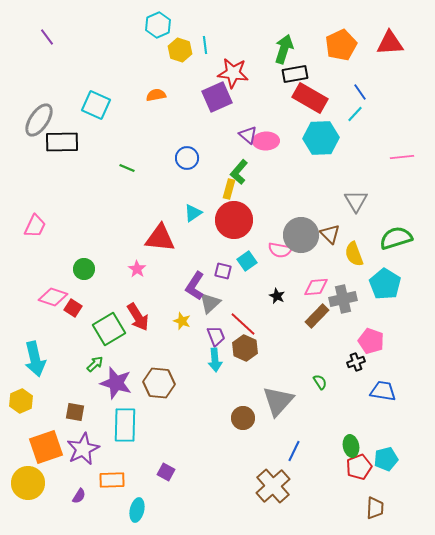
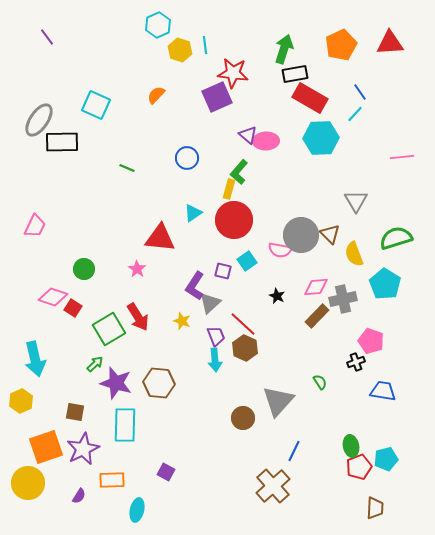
orange semicircle at (156, 95): rotated 36 degrees counterclockwise
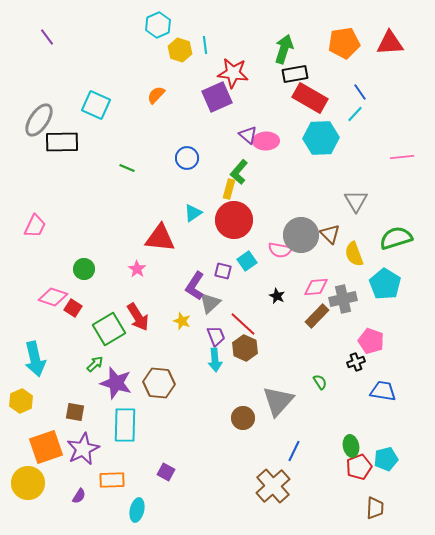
orange pentagon at (341, 45): moved 3 px right, 2 px up; rotated 16 degrees clockwise
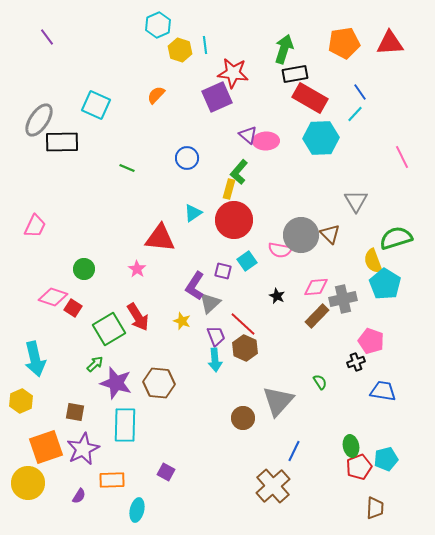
pink line at (402, 157): rotated 70 degrees clockwise
yellow semicircle at (354, 254): moved 19 px right, 7 px down
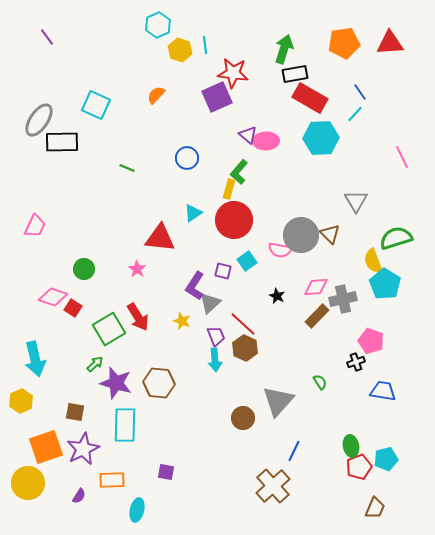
purple square at (166, 472): rotated 18 degrees counterclockwise
brown trapezoid at (375, 508): rotated 20 degrees clockwise
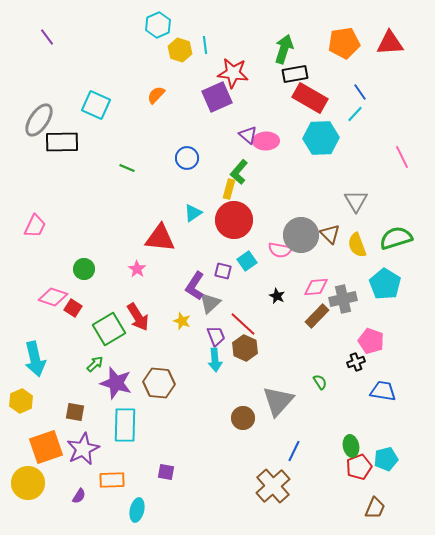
yellow semicircle at (373, 261): moved 16 px left, 16 px up
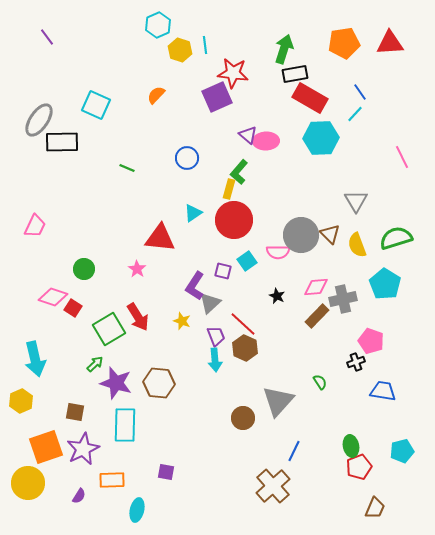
pink semicircle at (280, 250): moved 2 px left, 2 px down; rotated 10 degrees counterclockwise
cyan pentagon at (386, 459): moved 16 px right, 8 px up
